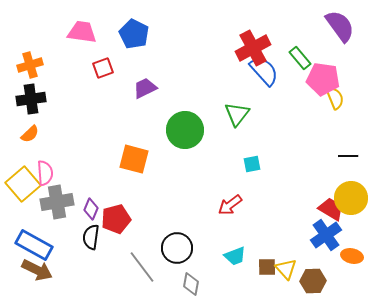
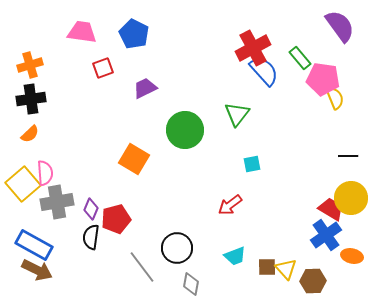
orange square: rotated 16 degrees clockwise
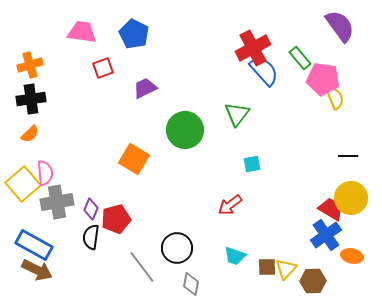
cyan trapezoid: rotated 40 degrees clockwise
yellow triangle: rotated 25 degrees clockwise
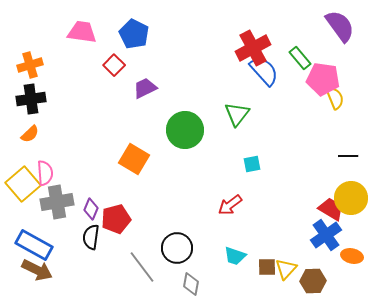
red square: moved 11 px right, 3 px up; rotated 25 degrees counterclockwise
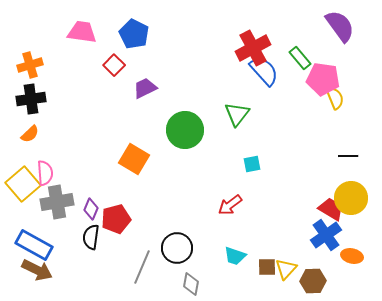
gray line: rotated 60 degrees clockwise
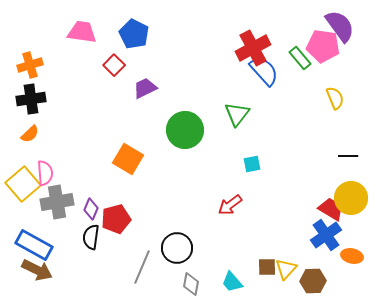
pink pentagon: moved 33 px up
orange square: moved 6 px left
cyan trapezoid: moved 3 px left, 26 px down; rotated 30 degrees clockwise
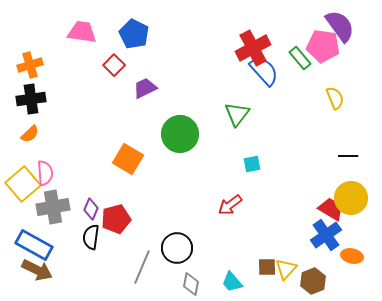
green circle: moved 5 px left, 4 px down
gray cross: moved 4 px left, 5 px down
brown hexagon: rotated 20 degrees counterclockwise
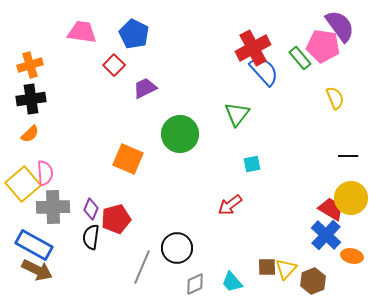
orange square: rotated 8 degrees counterclockwise
gray cross: rotated 8 degrees clockwise
blue cross: rotated 12 degrees counterclockwise
gray diamond: moved 4 px right; rotated 55 degrees clockwise
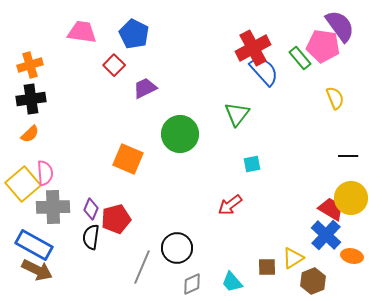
yellow triangle: moved 7 px right, 11 px up; rotated 15 degrees clockwise
gray diamond: moved 3 px left
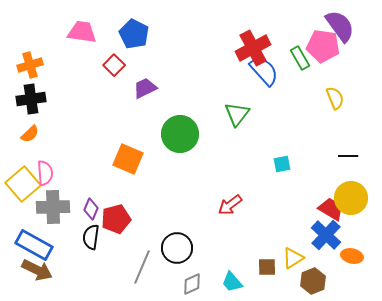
green rectangle: rotated 10 degrees clockwise
cyan square: moved 30 px right
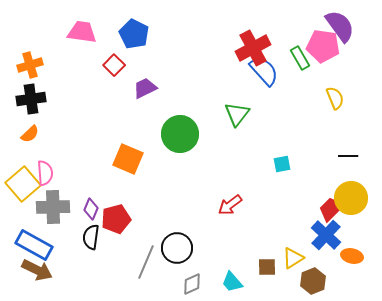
red trapezoid: rotated 76 degrees counterclockwise
gray line: moved 4 px right, 5 px up
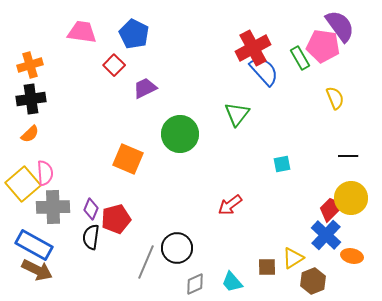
gray diamond: moved 3 px right
